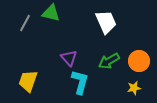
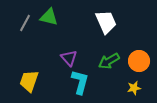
green triangle: moved 2 px left, 4 px down
yellow trapezoid: moved 1 px right
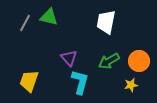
white trapezoid: rotated 145 degrees counterclockwise
yellow star: moved 3 px left, 3 px up
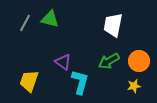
green triangle: moved 1 px right, 2 px down
white trapezoid: moved 7 px right, 3 px down
purple triangle: moved 6 px left, 4 px down; rotated 12 degrees counterclockwise
yellow star: moved 3 px right, 1 px down
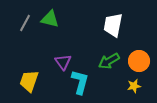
purple triangle: rotated 18 degrees clockwise
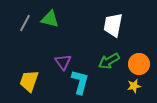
orange circle: moved 3 px down
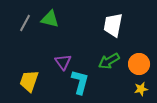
yellow star: moved 7 px right, 3 px down
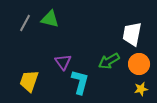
white trapezoid: moved 19 px right, 9 px down
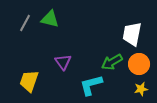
green arrow: moved 3 px right, 1 px down
cyan L-shape: moved 11 px right, 3 px down; rotated 120 degrees counterclockwise
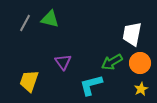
orange circle: moved 1 px right, 1 px up
yellow star: rotated 16 degrees counterclockwise
